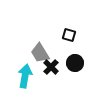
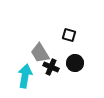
black cross: rotated 21 degrees counterclockwise
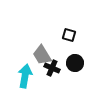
gray trapezoid: moved 2 px right, 2 px down
black cross: moved 1 px right, 1 px down
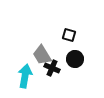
black circle: moved 4 px up
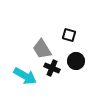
gray trapezoid: moved 6 px up
black circle: moved 1 px right, 2 px down
cyan arrow: rotated 110 degrees clockwise
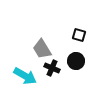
black square: moved 10 px right
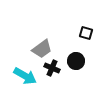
black square: moved 7 px right, 2 px up
gray trapezoid: rotated 95 degrees counterclockwise
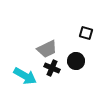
gray trapezoid: moved 5 px right; rotated 10 degrees clockwise
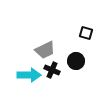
gray trapezoid: moved 2 px left, 1 px down
black cross: moved 2 px down
cyan arrow: moved 4 px right, 1 px up; rotated 30 degrees counterclockwise
